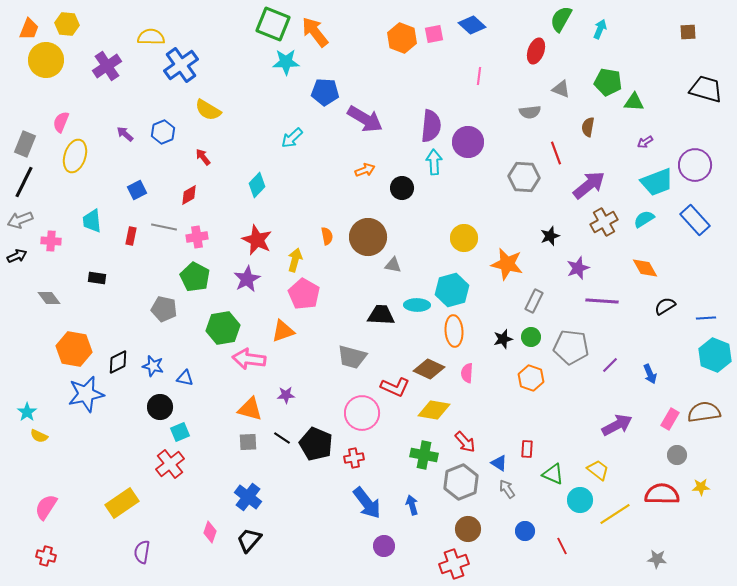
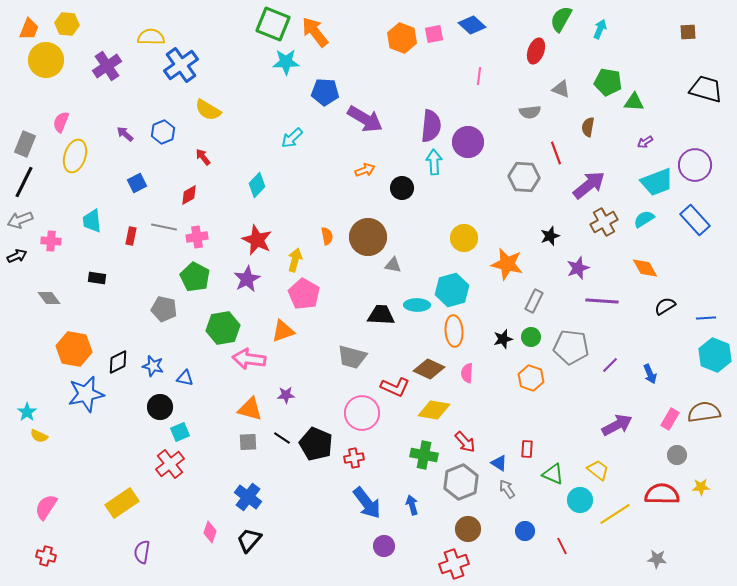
blue square at (137, 190): moved 7 px up
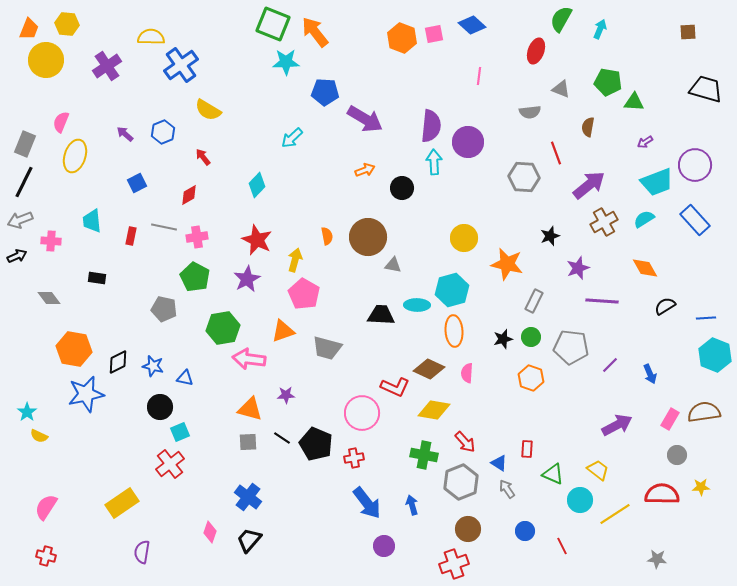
gray trapezoid at (352, 357): moved 25 px left, 9 px up
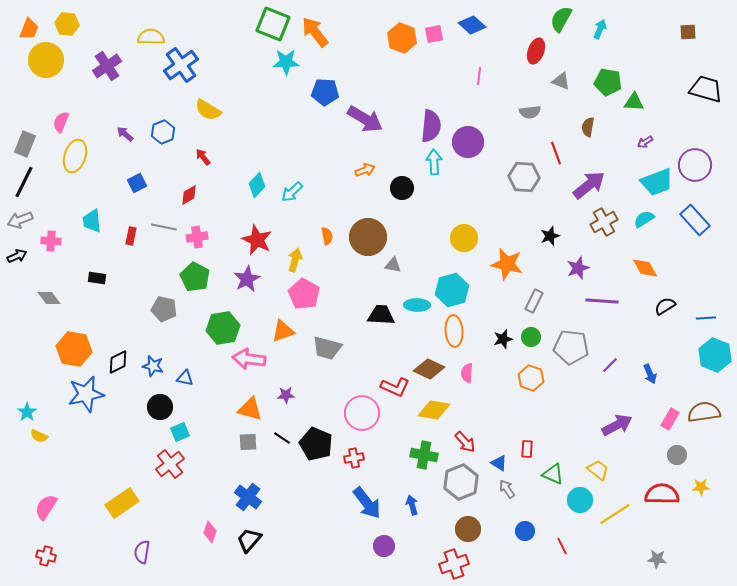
gray triangle at (561, 89): moved 8 px up
cyan arrow at (292, 138): moved 54 px down
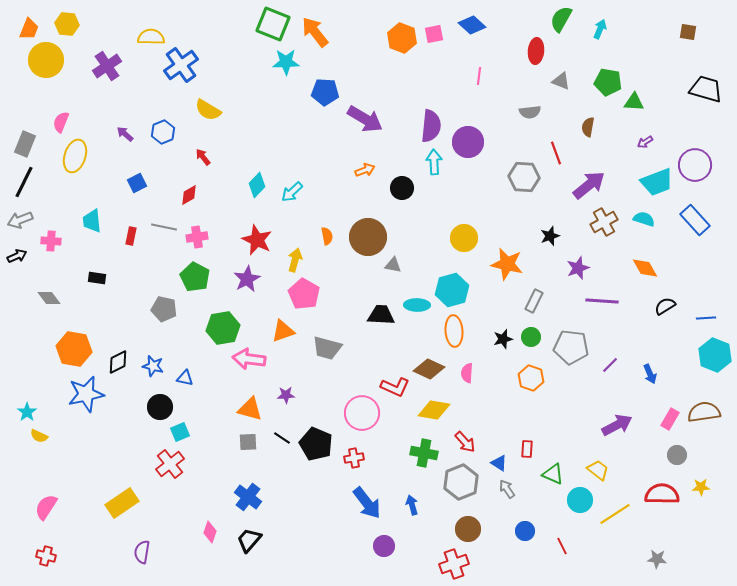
brown square at (688, 32): rotated 12 degrees clockwise
red ellipse at (536, 51): rotated 15 degrees counterclockwise
cyan semicircle at (644, 219): rotated 50 degrees clockwise
green cross at (424, 455): moved 2 px up
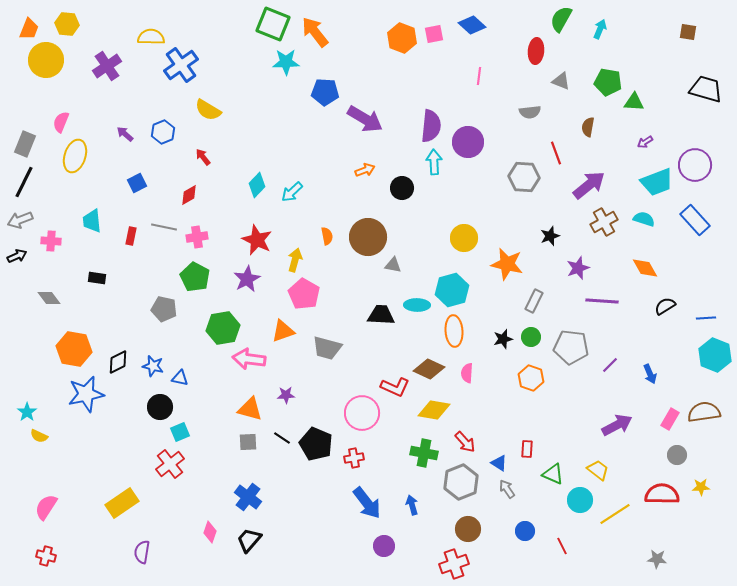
blue triangle at (185, 378): moved 5 px left
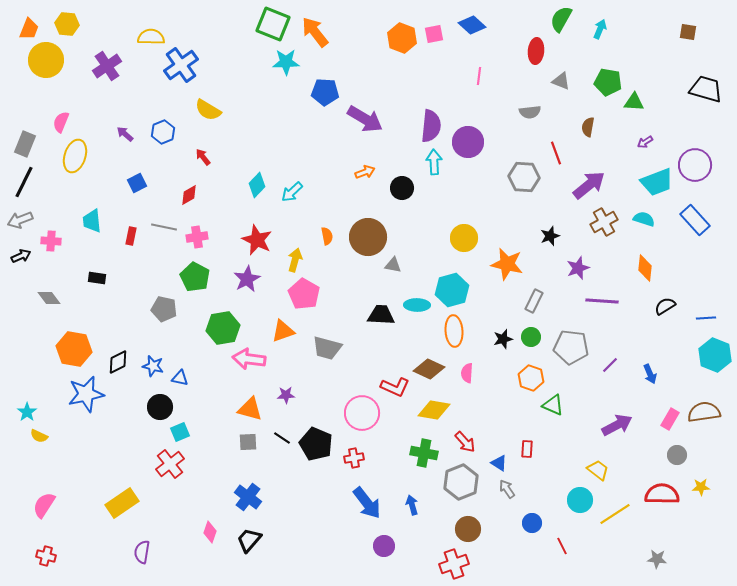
orange arrow at (365, 170): moved 2 px down
black arrow at (17, 256): moved 4 px right
orange diamond at (645, 268): rotated 36 degrees clockwise
green triangle at (553, 474): moved 69 px up
pink semicircle at (46, 507): moved 2 px left, 2 px up
blue circle at (525, 531): moved 7 px right, 8 px up
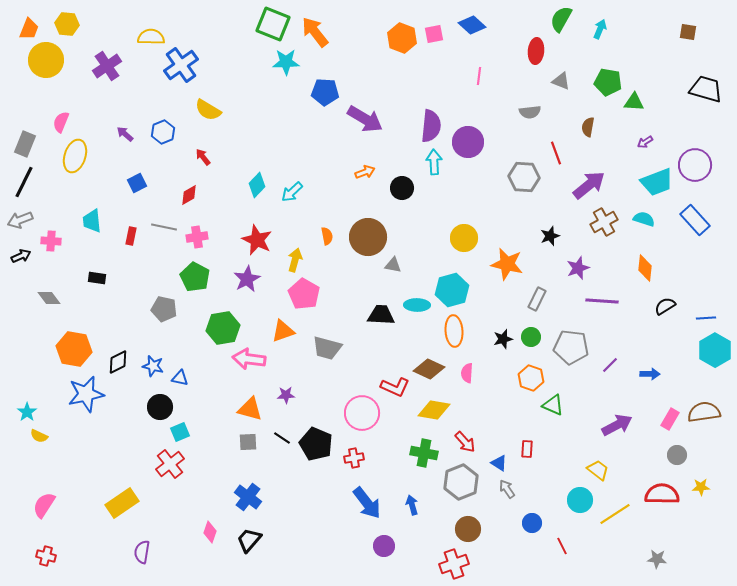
gray rectangle at (534, 301): moved 3 px right, 2 px up
cyan hexagon at (715, 355): moved 5 px up; rotated 8 degrees clockwise
blue arrow at (650, 374): rotated 66 degrees counterclockwise
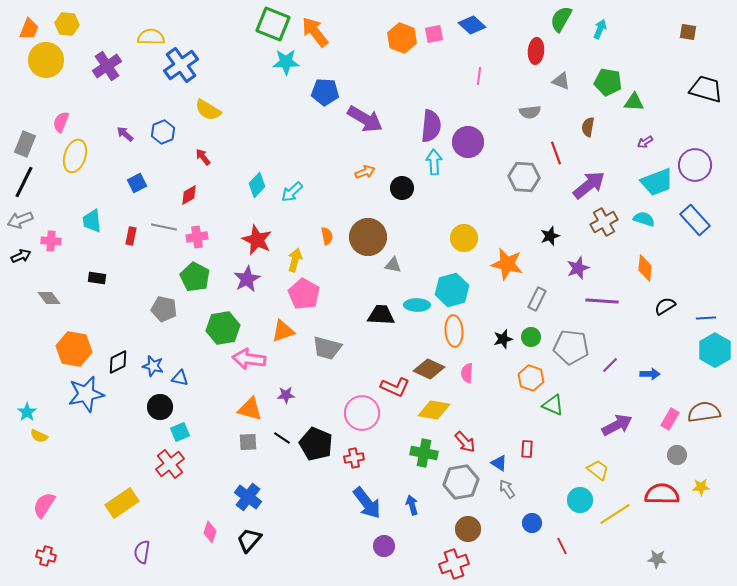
gray hexagon at (461, 482): rotated 12 degrees clockwise
